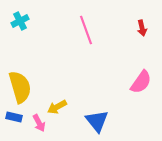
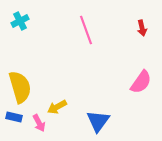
blue triangle: moved 1 px right; rotated 15 degrees clockwise
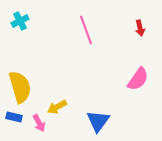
red arrow: moved 2 px left
pink semicircle: moved 3 px left, 3 px up
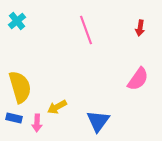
cyan cross: moved 3 px left; rotated 12 degrees counterclockwise
red arrow: rotated 21 degrees clockwise
blue rectangle: moved 1 px down
pink arrow: moved 2 px left; rotated 30 degrees clockwise
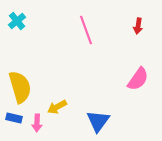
red arrow: moved 2 px left, 2 px up
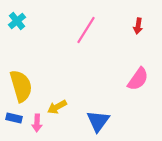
pink line: rotated 52 degrees clockwise
yellow semicircle: moved 1 px right, 1 px up
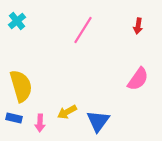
pink line: moved 3 px left
yellow arrow: moved 10 px right, 5 px down
pink arrow: moved 3 px right
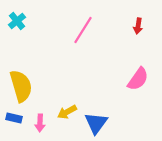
blue triangle: moved 2 px left, 2 px down
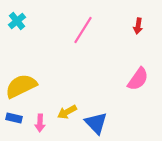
yellow semicircle: rotated 100 degrees counterclockwise
blue triangle: rotated 20 degrees counterclockwise
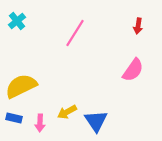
pink line: moved 8 px left, 3 px down
pink semicircle: moved 5 px left, 9 px up
blue triangle: moved 2 px up; rotated 10 degrees clockwise
